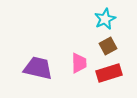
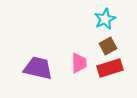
red rectangle: moved 1 px right, 5 px up
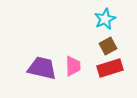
pink trapezoid: moved 6 px left, 3 px down
purple trapezoid: moved 4 px right
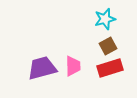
cyan star: rotated 10 degrees clockwise
purple trapezoid: rotated 28 degrees counterclockwise
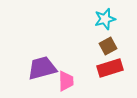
pink trapezoid: moved 7 px left, 15 px down
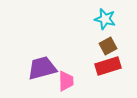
cyan star: rotated 30 degrees clockwise
red rectangle: moved 2 px left, 2 px up
